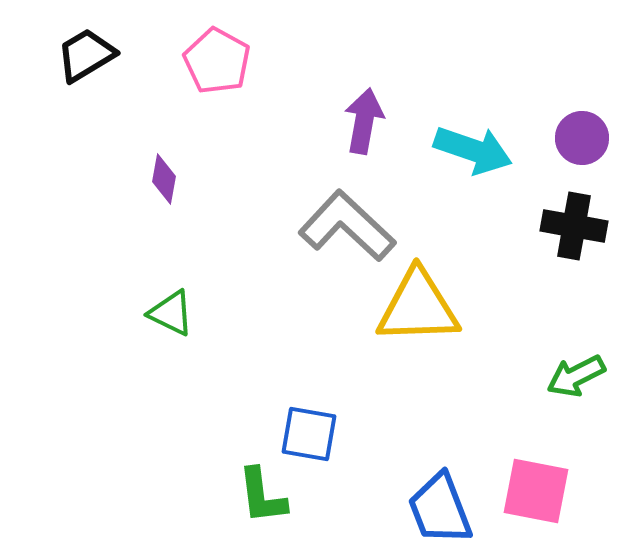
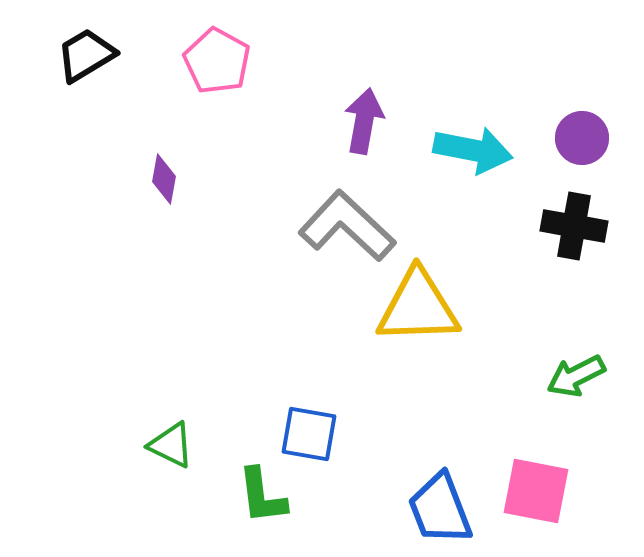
cyan arrow: rotated 8 degrees counterclockwise
green triangle: moved 132 px down
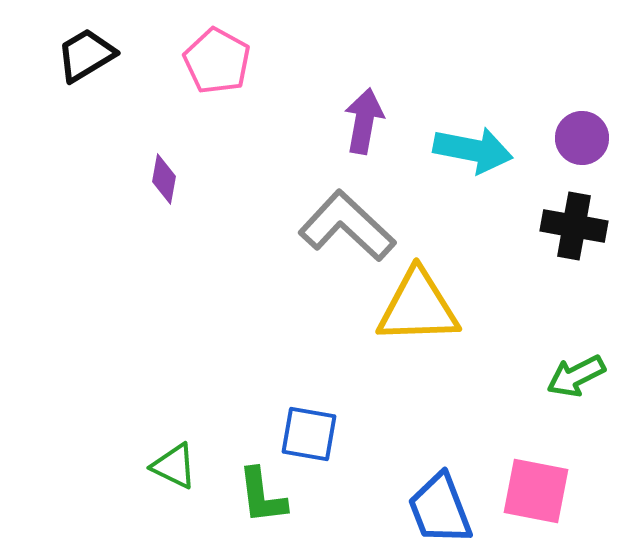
green triangle: moved 3 px right, 21 px down
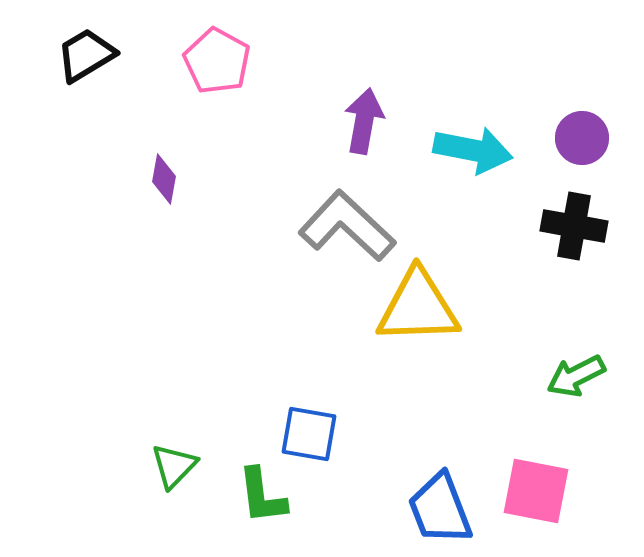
green triangle: rotated 48 degrees clockwise
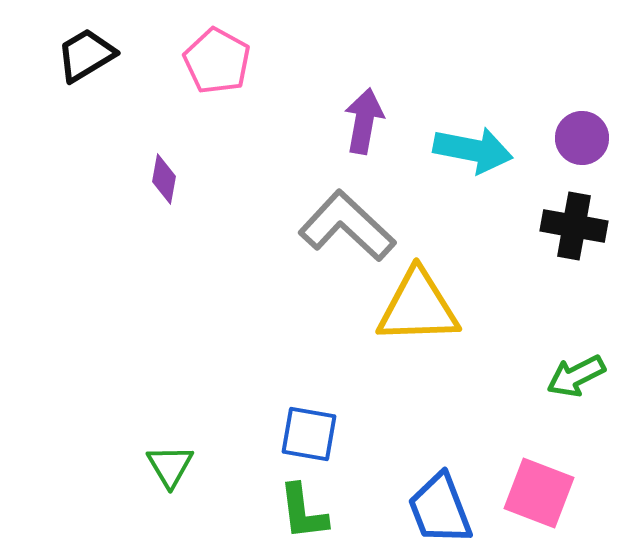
green triangle: moved 4 px left; rotated 15 degrees counterclockwise
pink square: moved 3 px right, 2 px down; rotated 10 degrees clockwise
green L-shape: moved 41 px right, 16 px down
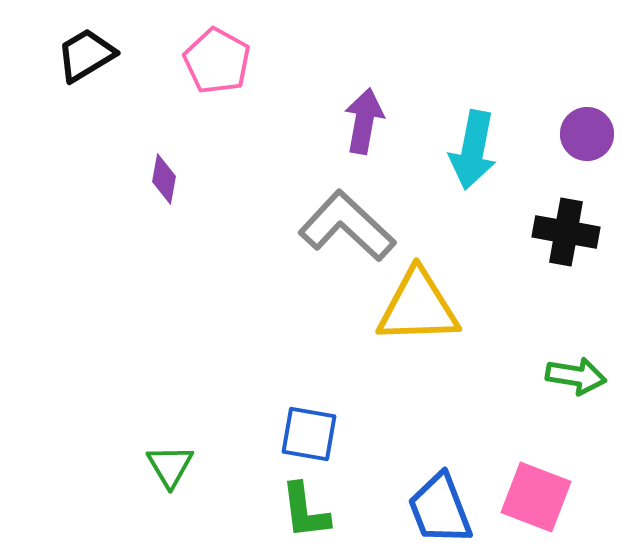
purple circle: moved 5 px right, 4 px up
cyan arrow: rotated 90 degrees clockwise
black cross: moved 8 px left, 6 px down
green arrow: rotated 144 degrees counterclockwise
pink square: moved 3 px left, 4 px down
green L-shape: moved 2 px right, 1 px up
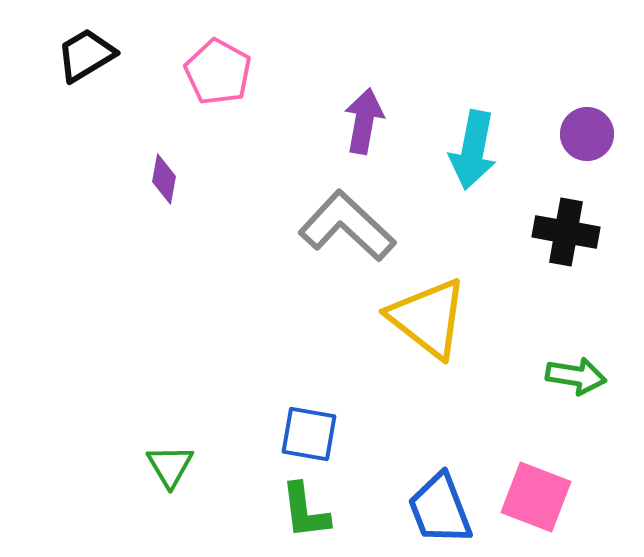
pink pentagon: moved 1 px right, 11 px down
yellow triangle: moved 10 px right, 11 px down; rotated 40 degrees clockwise
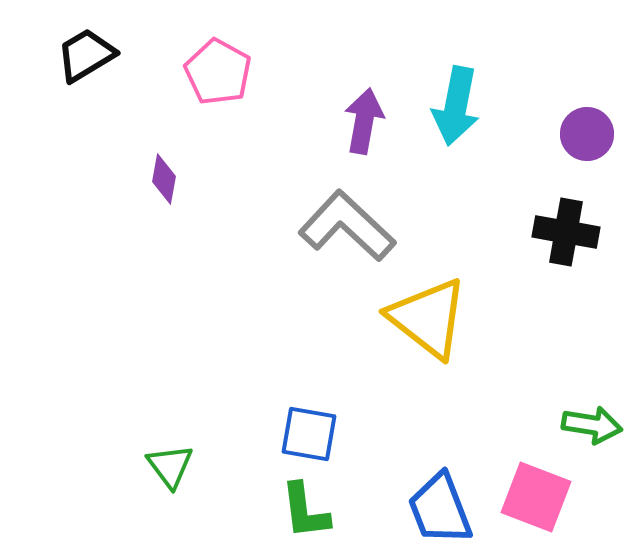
cyan arrow: moved 17 px left, 44 px up
green arrow: moved 16 px right, 49 px down
green triangle: rotated 6 degrees counterclockwise
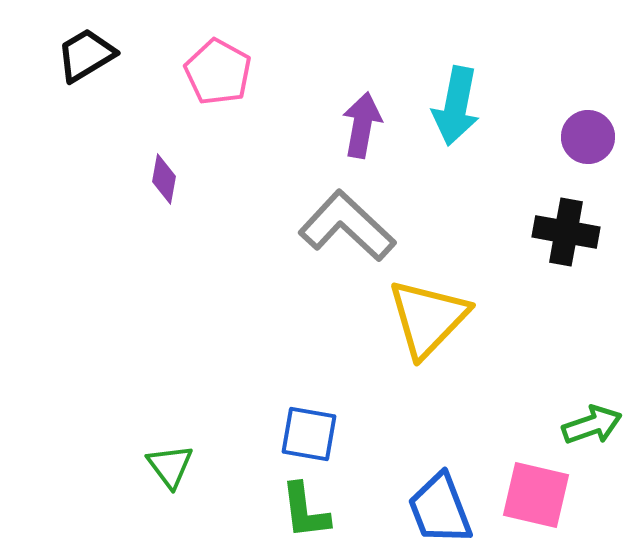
purple arrow: moved 2 px left, 4 px down
purple circle: moved 1 px right, 3 px down
yellow triangle: rotated 36 degrees clockwise
green arrow: rotated 28 degrees counterclockwise
pink square: moved 2 px up; rotated 8 degrees counterclockwise
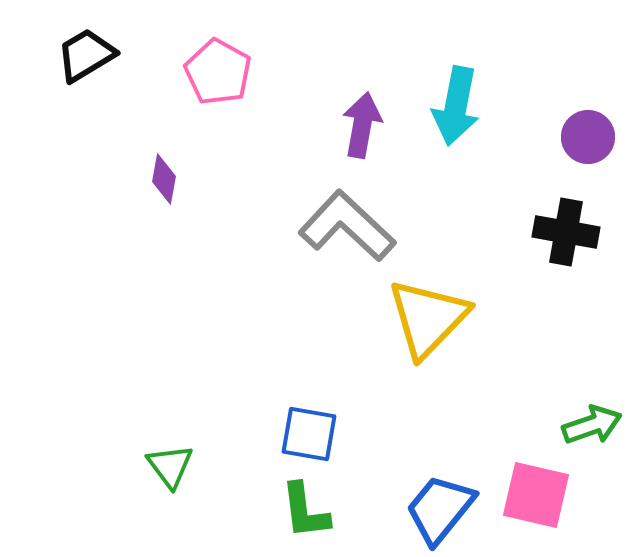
blue trapezoid: rotated 60 degrees clockwise
